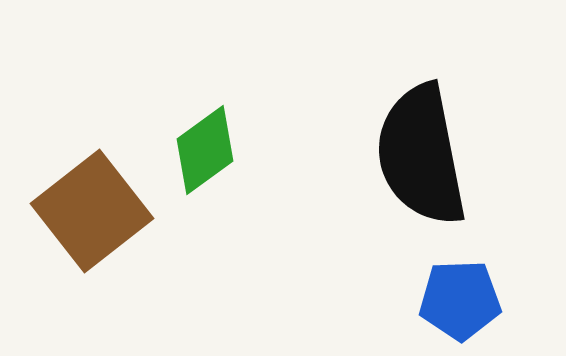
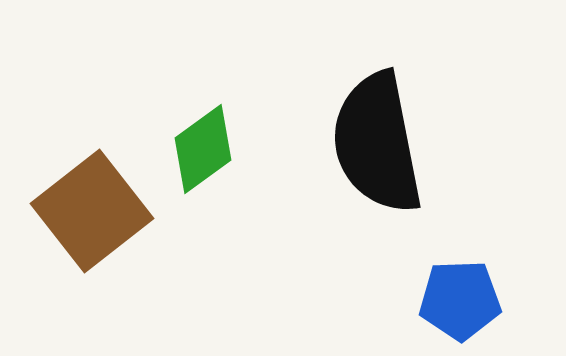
green diamond: moved 2 px left, 1 px up
black semicircle: moved 44 px left, 12 px up
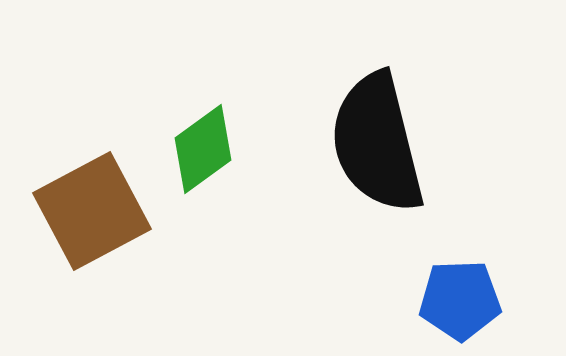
black semicircle: rotated 3 degrees counterclockwise
brown square: rotated 10 degrees clockwise
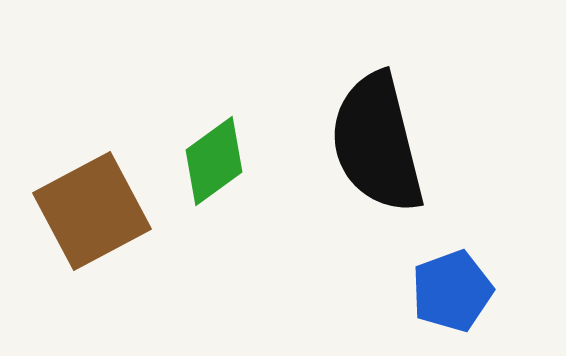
green diamond: moved 11 px right, 12 px down
blue pentagon: moved 8 px left, 9 px up; rotated 18 degrees counterclockwise
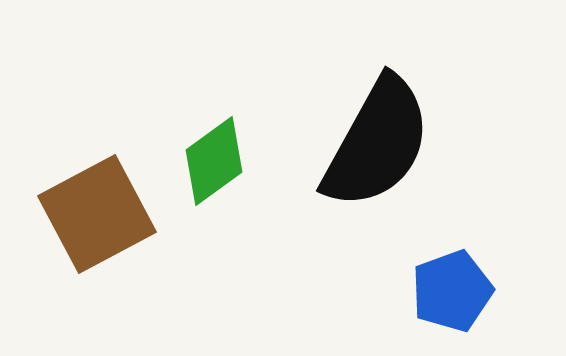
black semicircle: rotated 137 degrees counterclockwise
brown square: moved 5 px right, 3 px down
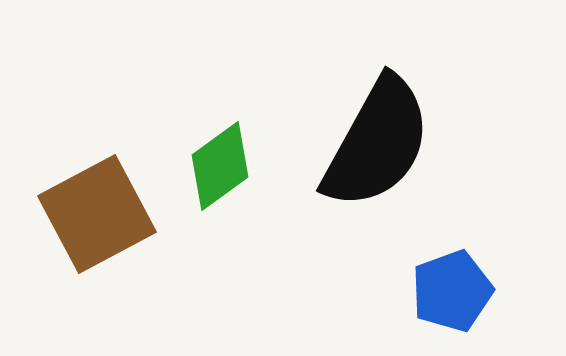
green diamond: moved 6 px right, 5 px down
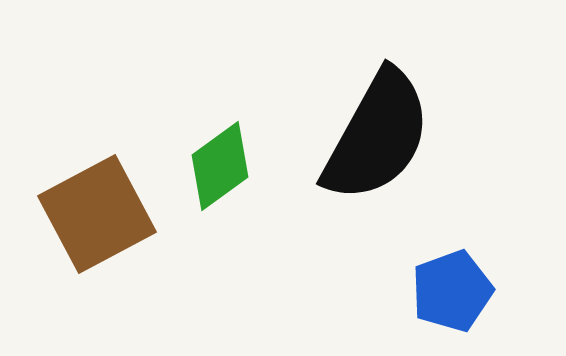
black semicircle: moved 7 px up
